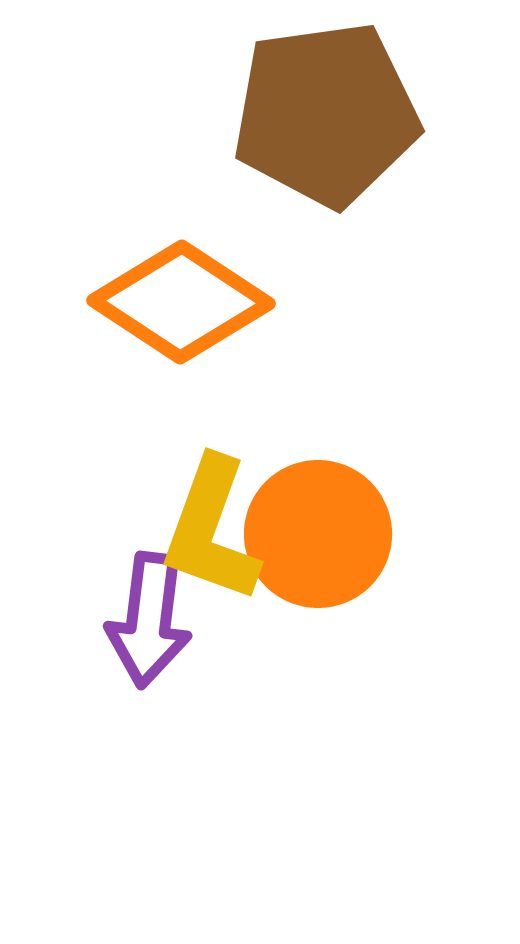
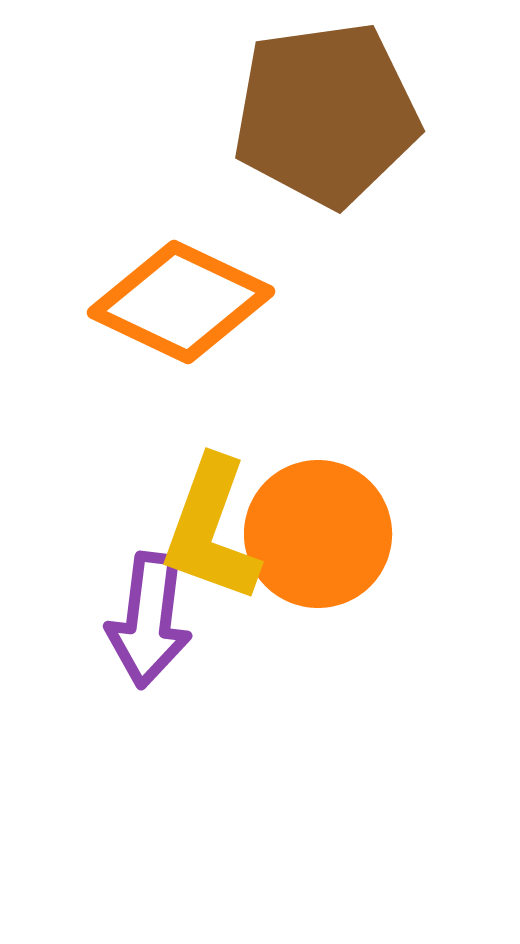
orange diamond: rotated 8 degrees counterclockwise
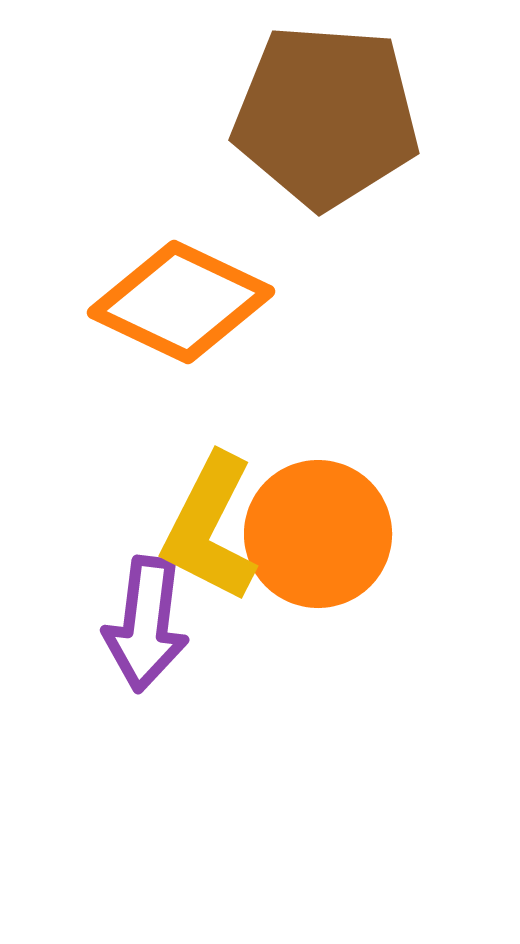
brown pentagon: moved 2 px down; rotated 12 degrees clockwise
yellow L-shape: moved 1 px left, 2 px up; rotated 7 degrees clockwise
purple arrow: moved 3 px left, 4 px down
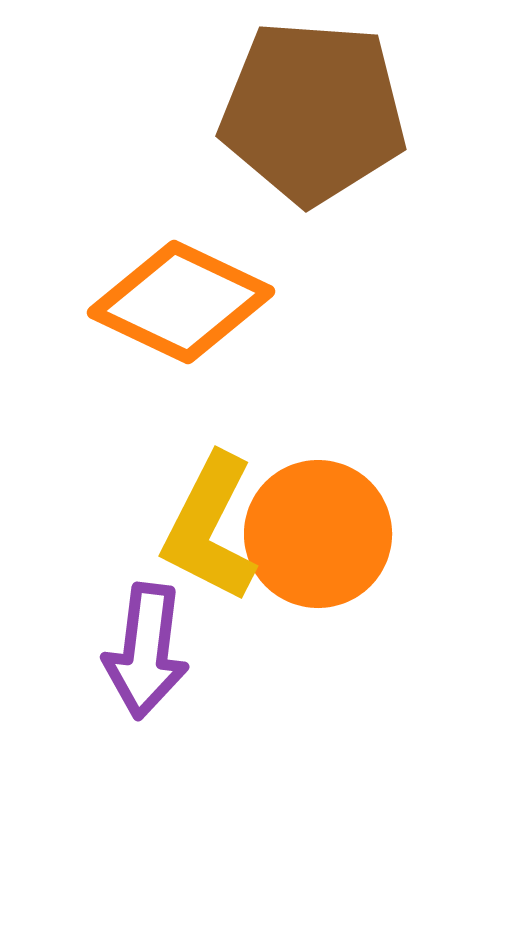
brown pentagon: moved 13 px left, 4 px up
purple arrow: moved 27 px down
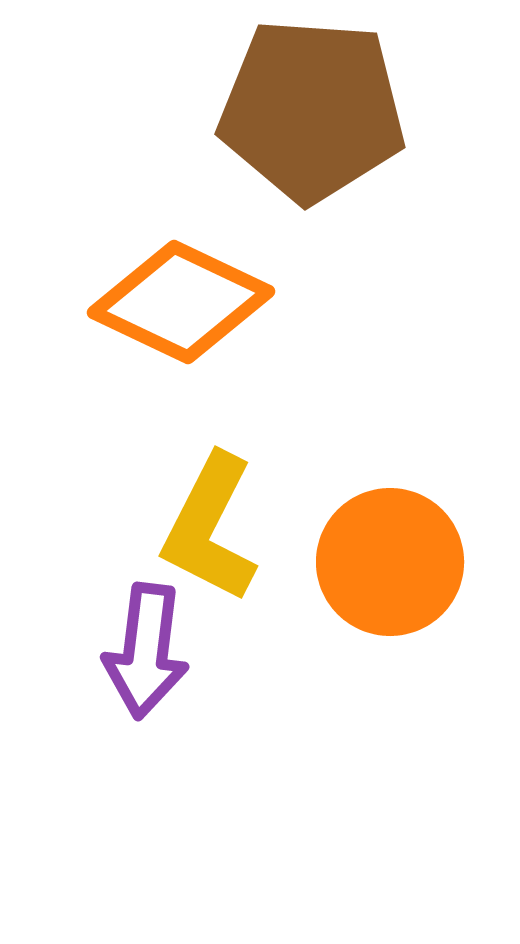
brown pentagon: moved 1 px left, 2 px up
orange circle: moved 72 px right, 28 px down
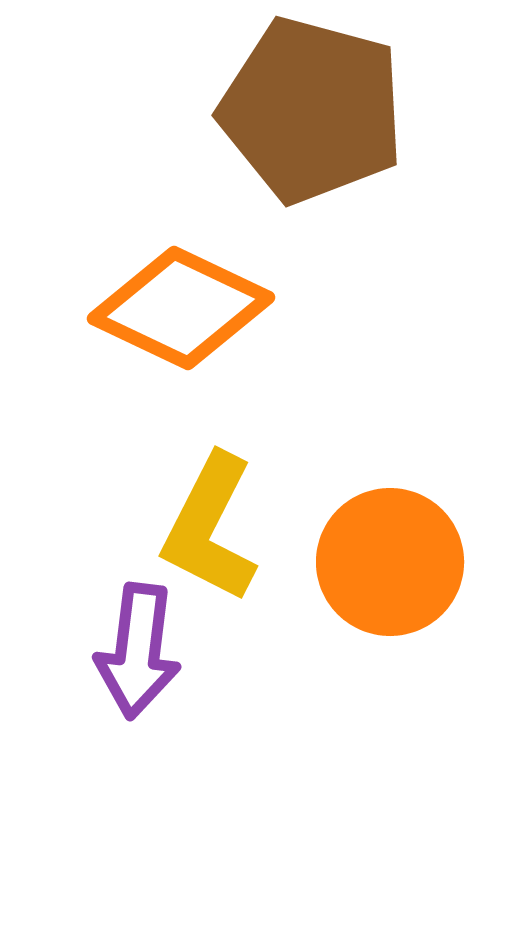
brown pentagon: rotated 11 degrees clockwise
orange diamond: moved 6 px down
purple arrow: moved 8 px left
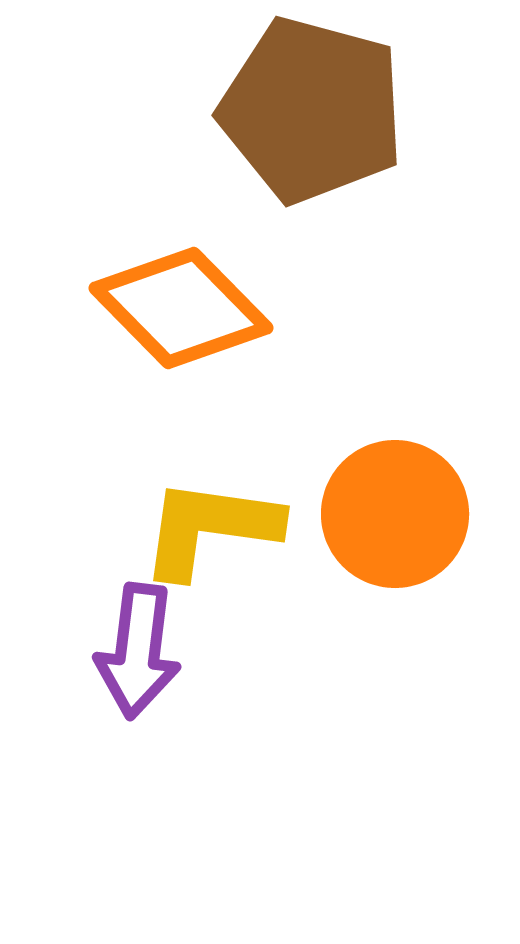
orange diamond: rotated 20 degrees clockwise
yellow L-shape: rotated 71 degrees clockwise
orange circle: moved 5 px right, 48 px up
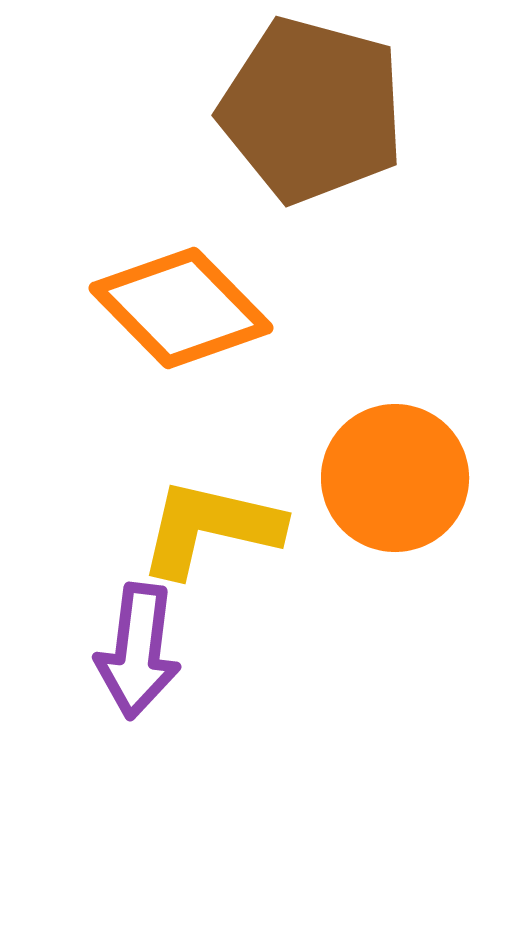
orange circle: moved 36 px up
yellow L-shape: rotated 5 degrees clockwise
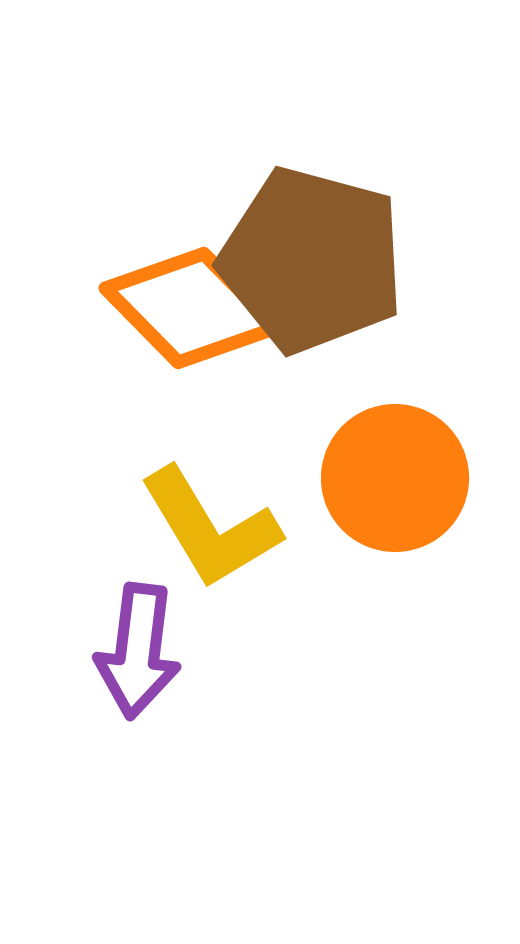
brown pentagon: moved 150 px down
orange diamond: moved 10 px right
yellow L-shape: rotated 134 degrees counterclockwise
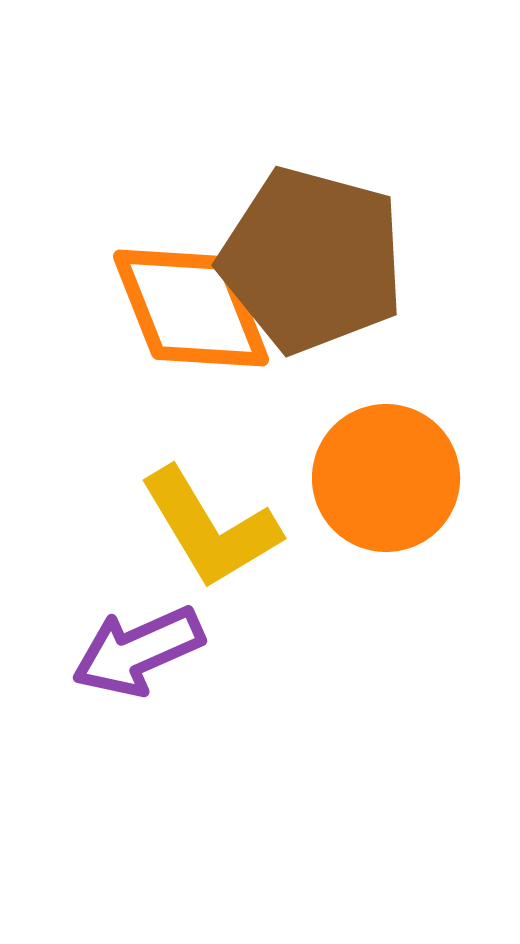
orange diamond: rotated 23 degrees clockwise
orange circle: moved 9 px left
purple arrow: rotated 59 degrees clockwise
